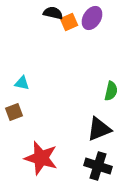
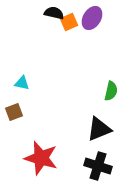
black semicircle: moved 1 px right
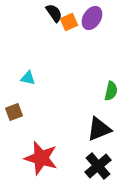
black semicircle: rotated 42 degrees clockwise
cyan triangle: moved 6 px right, 5 px up
black cross: rotated 32 degrees clockwise
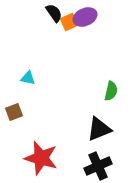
purple ellipse: moved 7 px left, 1 px up; rotated 35 degrees clockwise
black cross: rotated 16 degrees clockwise
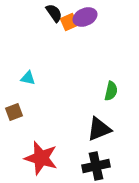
black cross: moved 2 px left; rotated 12 degrees clockwise
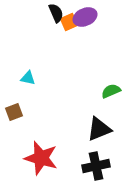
black semicircle: moved 2 px right; rotated 12 degrees clockwise
green semicircle: rotated 126 degrees counterclockwise
